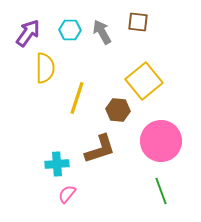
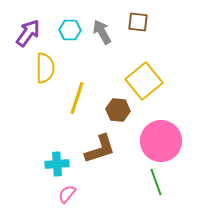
green line: moved 5 px left, 9 px up
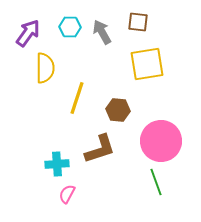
cyan hexagon: moved 3 px up
yellow square: moved 3 px right, 17 px up; rotated 30 degrees clockwise
pink semicircle: rotated 12 degrees counterclockwise
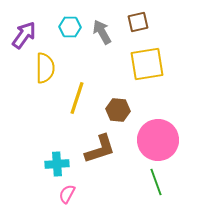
brown square: rotated 20 degrees counterclockwise
purple arrow: moved 4 px left, 2 px down
pink circle: moved 3 px left, 1 px up
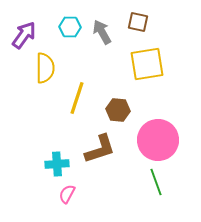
brown square: rotated 25 degrees clockwise
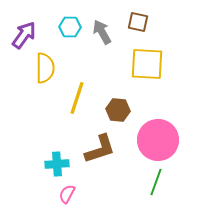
yellow square: rotated 12 degrees clockwise
green line: rotated 40 degrees clockwise
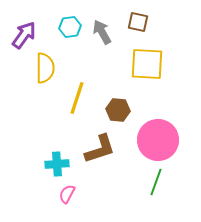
cyan hexagon: rotated 10 degrees counterclockwise
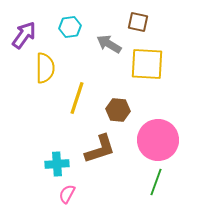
gray arrow: moved 7 px right, 12 px down; rotated 30 degrees counterclockwise
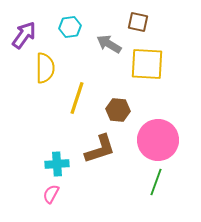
pink semicircle: moved 16 px left
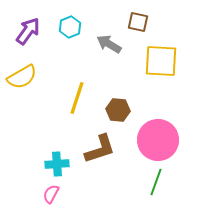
cyan hexagon: rotated 15 degrees counterclockwise
purple arrow: moved 4 px right, 4 px up
yellow square: moved 14 px right, 3 px up
yellow semicircle: moved 23 px left, 9 px down; rotated 60 degrees clockwise
